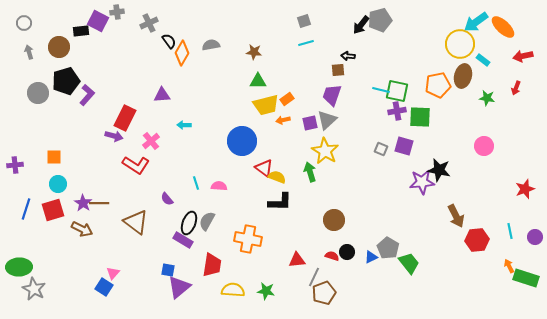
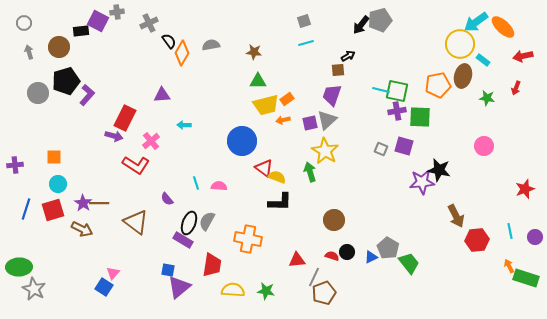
black arrow at (348, 56): rotated 144 degrees clockwise
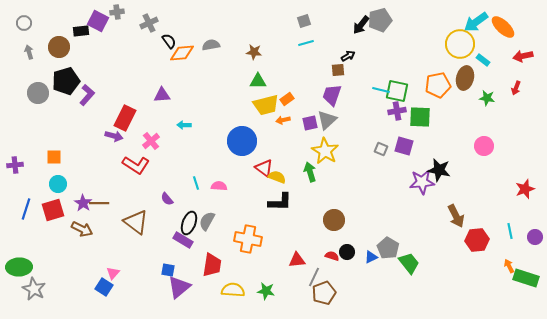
orange diamond at (182, 53): rotated 55 degrees clockwise
brown ellipse at (463, 76): moved 2 px right, 2 px down
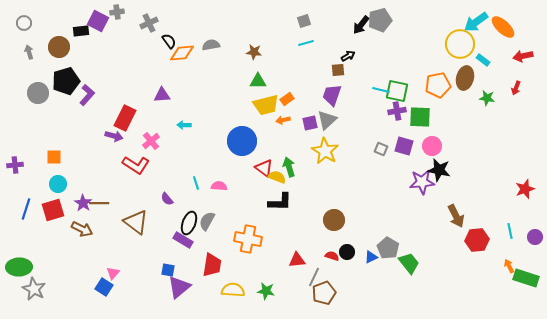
pink circle at (484, 146): moved 52 px left
green arrow at (310, 172): moved 21 px left, 5 px up
